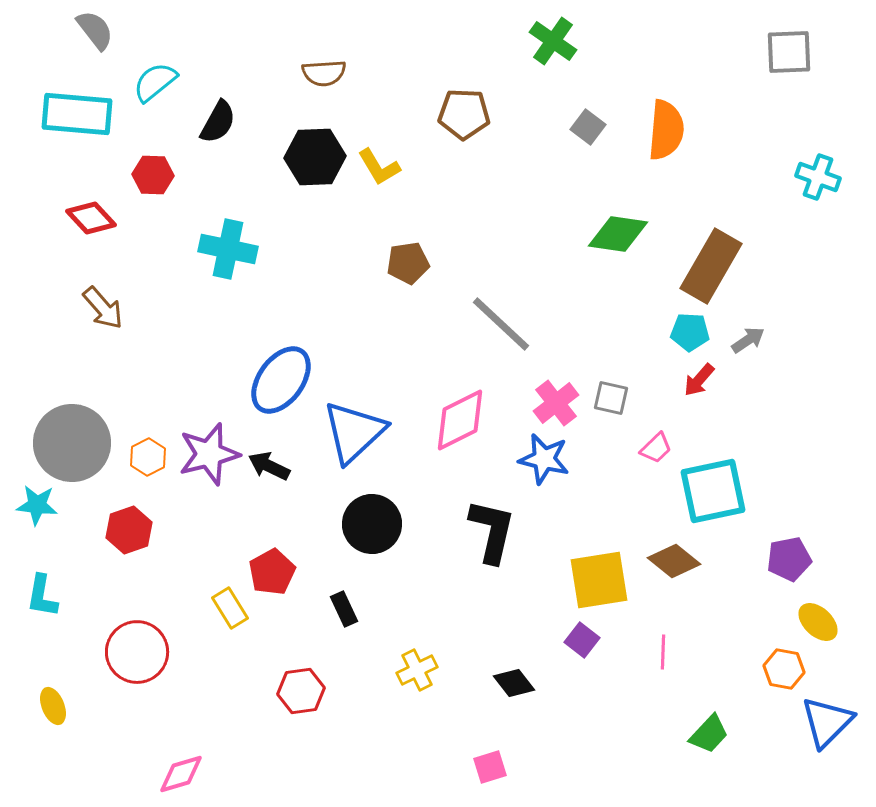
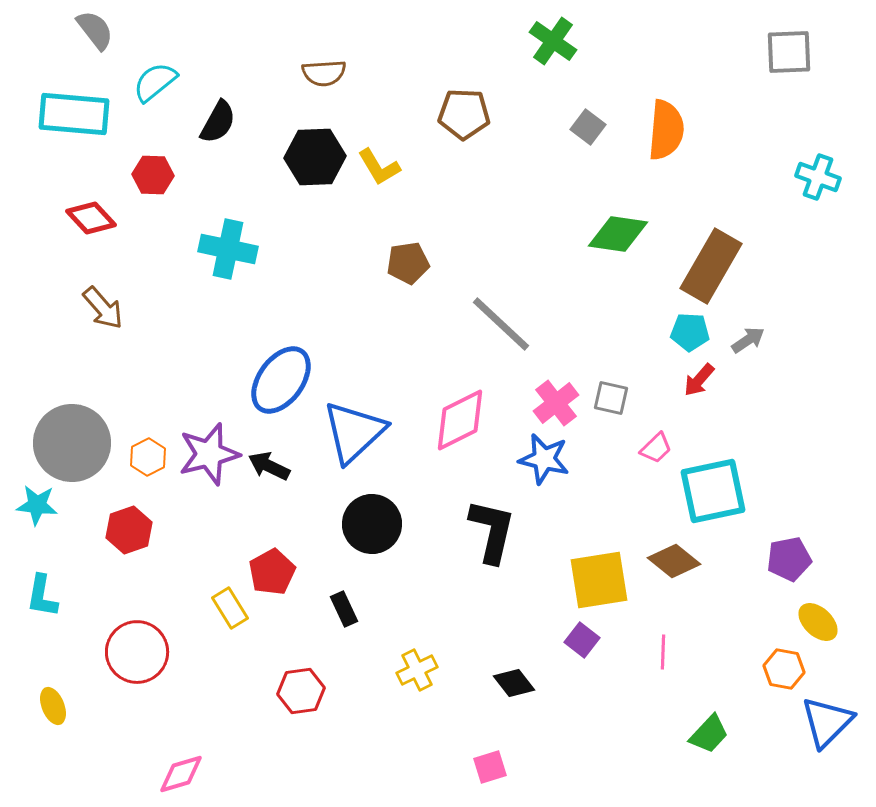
cyan rectangle at (77, 114): moved 3 px left
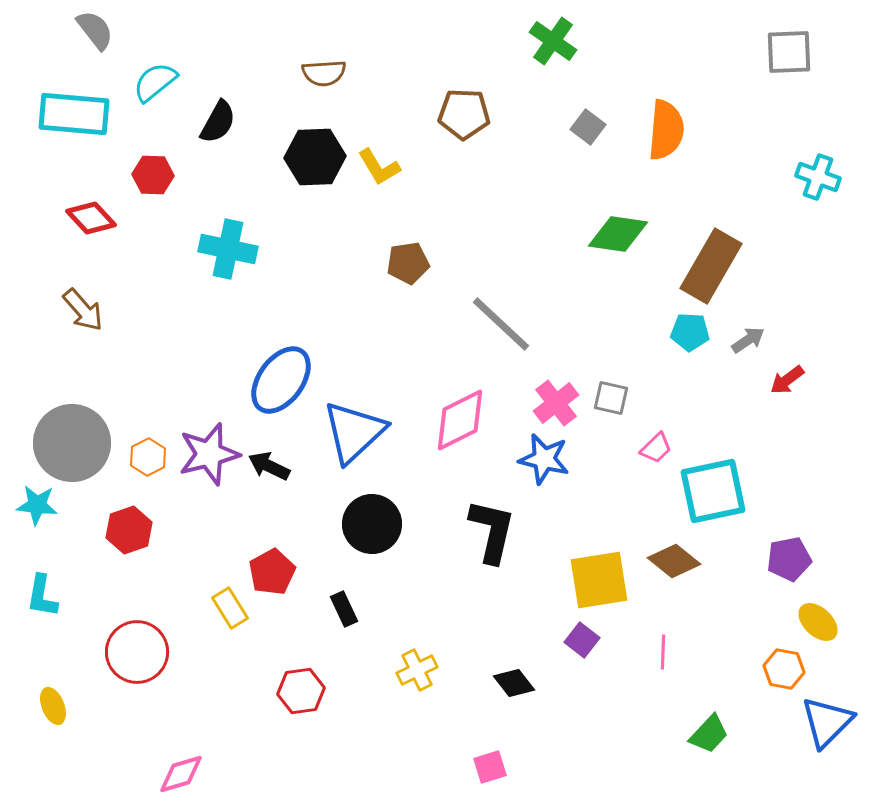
brown arrow at (103, 308): moved 20 px left, 2 px down
red arrow at (699, 380): moved 88 px right; rotated 12 degrees clockwise
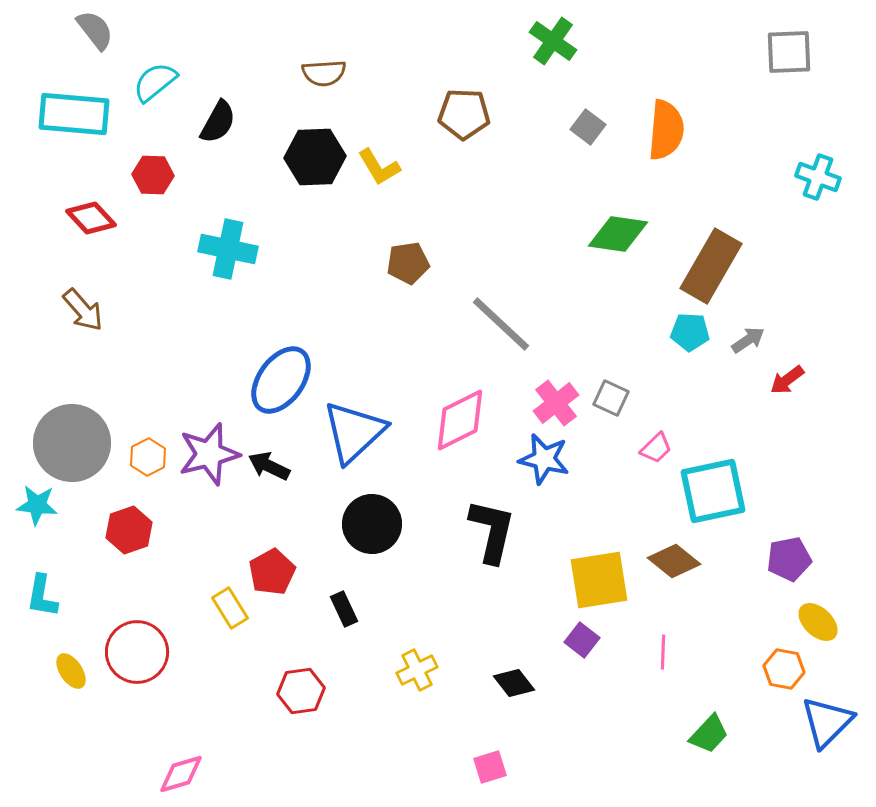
gray square at (611, 398): rotated 12 degrees clockwise
yellow ellipse at (53, 706): moved 18 px right, 35 px up; rotated 12 degrees counterclockwise
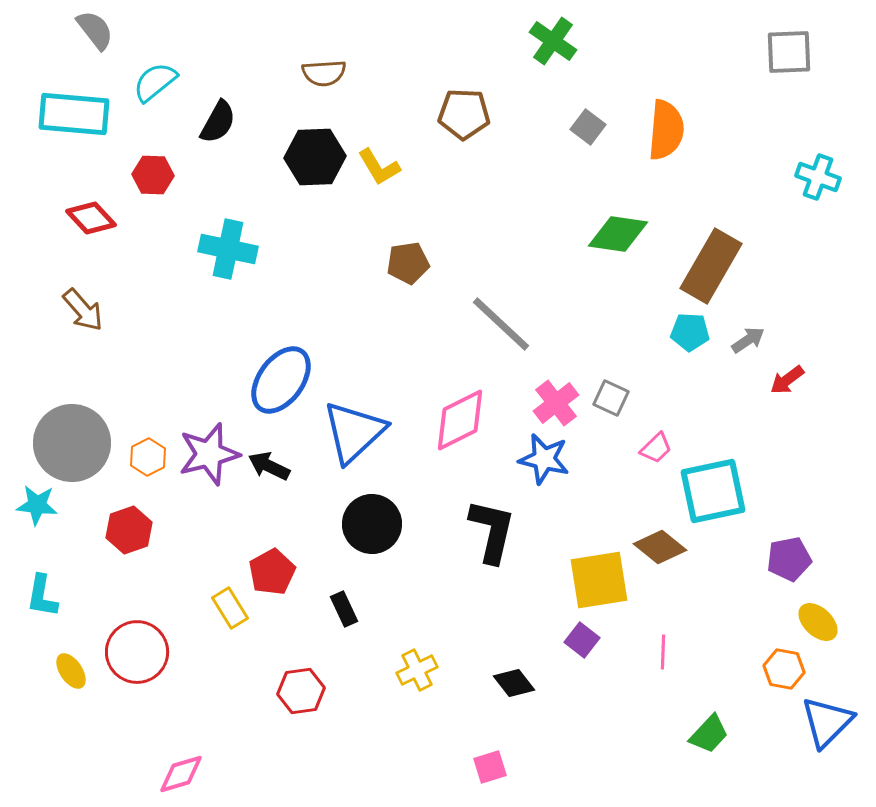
brown diamond at (674, 561): moved 14 px left, 14 px up
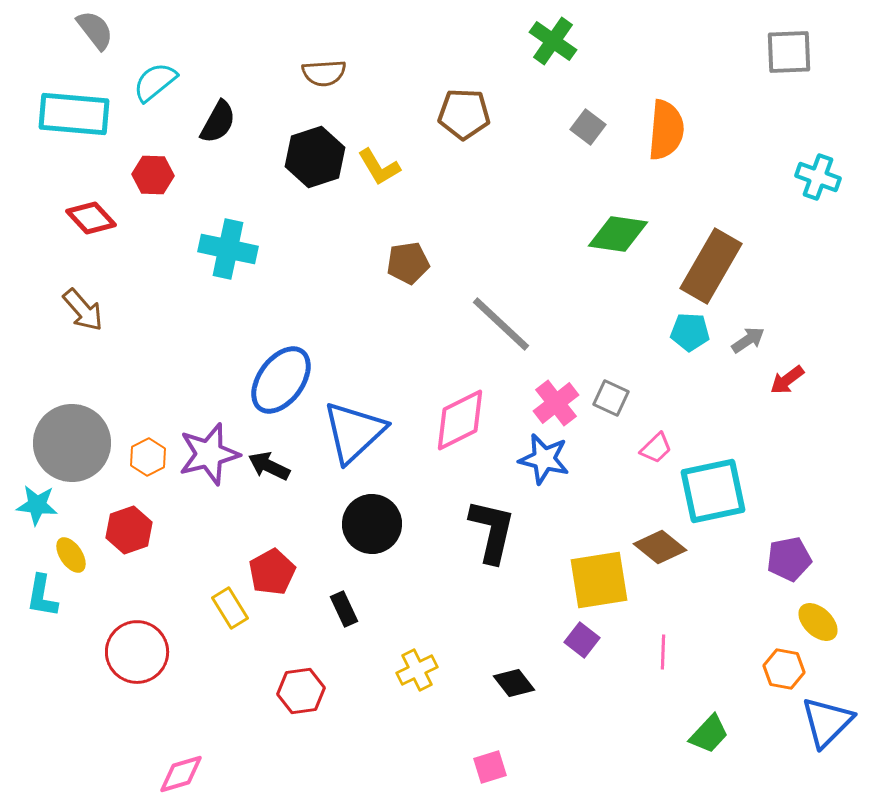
black hexagon at (315, 157): rotated 16 degrees counterclockwise
yellow ellipse at (71, 671): moved 116 px up
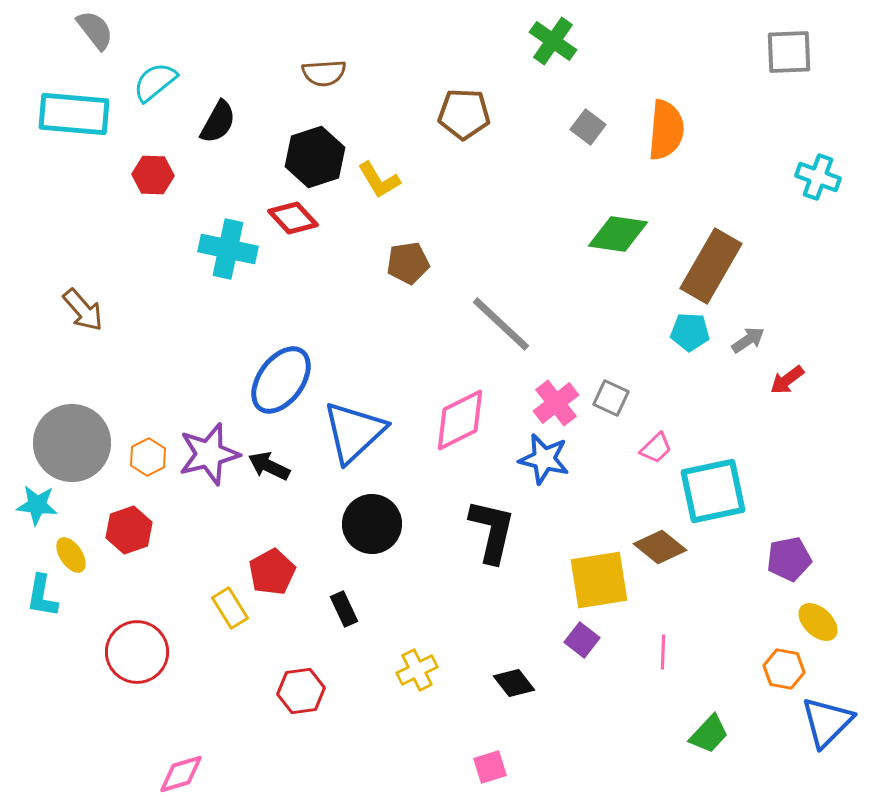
yellow L-shape at (379, 167): moved 13 px down
red diamond at (91, 218): moved 202 px right
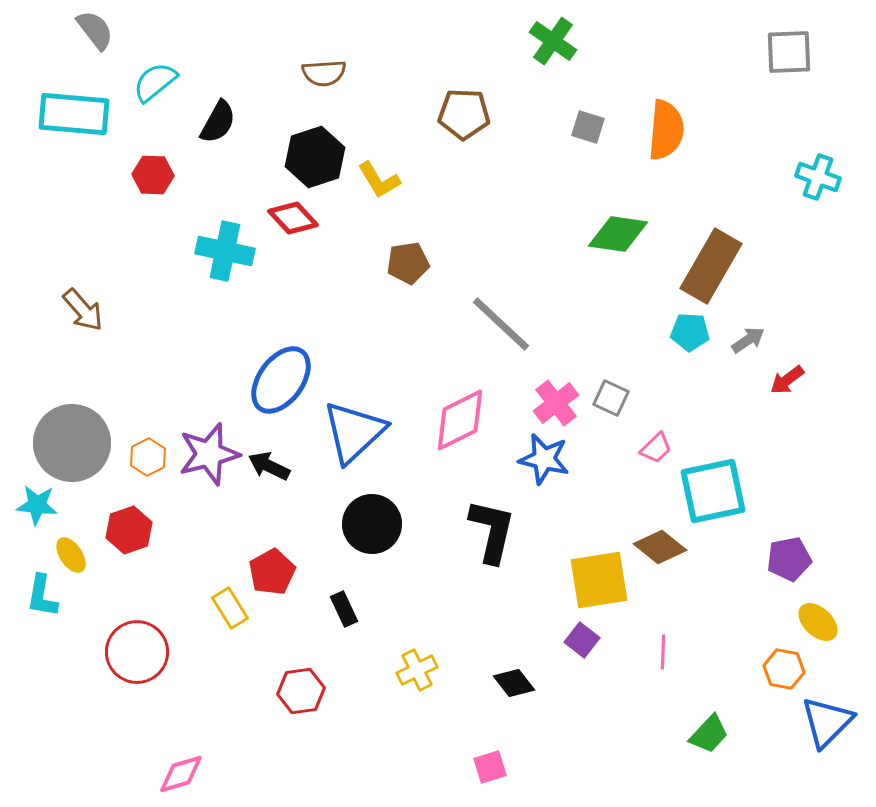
gray square at (588, 127): rotated 20 degrees counterclockwise
cyan cross at (228, 249): moved 3 px left, 2 px down
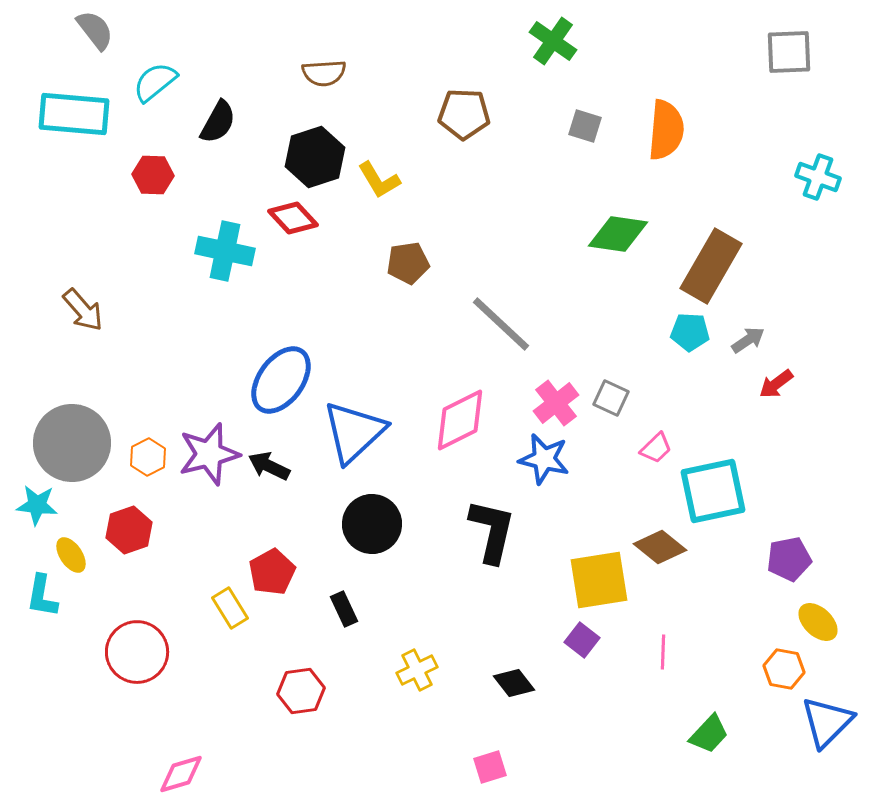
gray square at (588, 127): moved 3 px left, 1 px up
red arrow at (787, 380): moved 11 px left, 4 px down
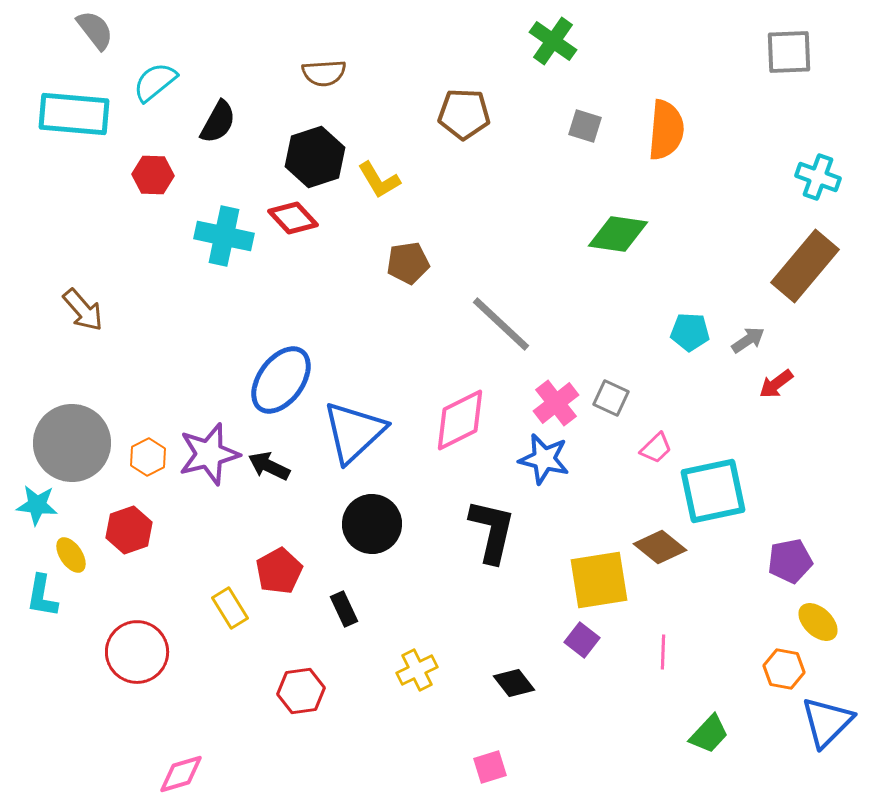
cyan cross at (225, 251): moved 1 px left, 15 px up
brown rectangle at (711, 266): moved 94 px right; rotated 10 degrees clockwise
purple pentagon at (789, 559): moved 1 px right, 2 px down
red pentagon at (272, 572): moved 7 px right, 1 px up
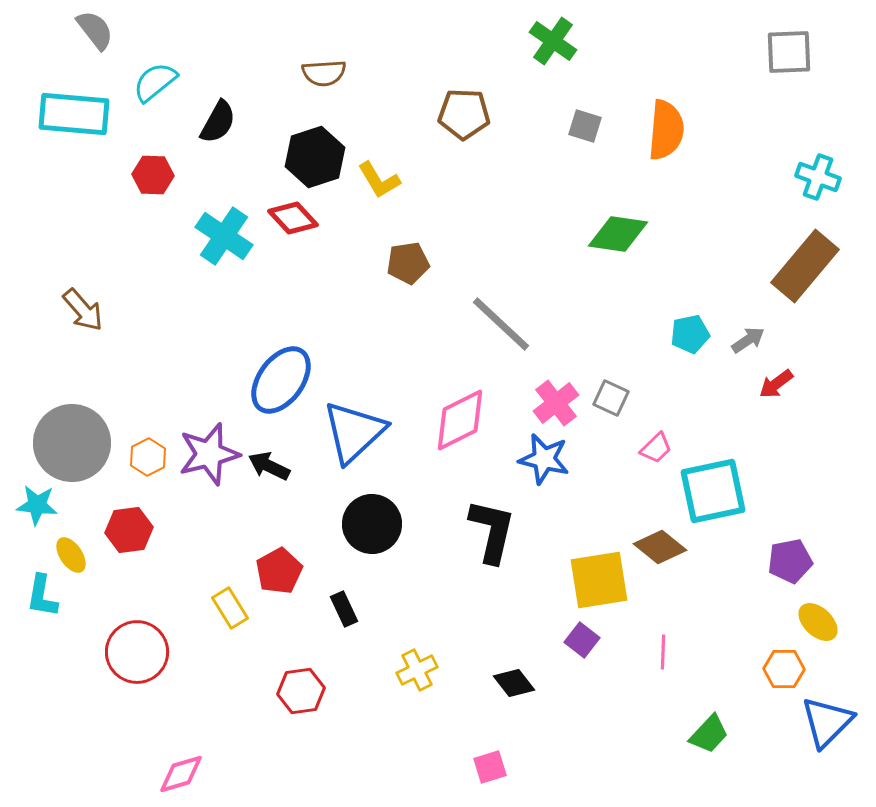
cyan cross at (224, 236): rotated 22 degrees clockwise
cyan pentagon at (690, 332): moved 2 px down; rotated 15 degrees counterclockwise
red hexagon at (129, 530): rotated 12 degrees clockwise
orange hexagon at (784, 669): rotated 9 degrees counterclockwise
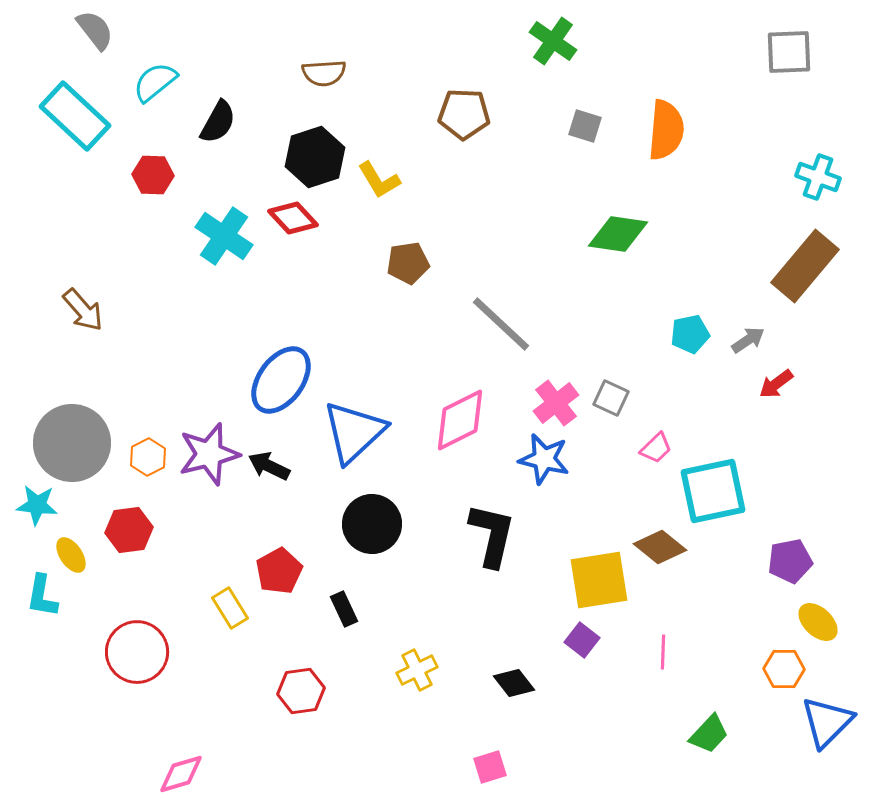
cyan rectangle at (74, 114): moved 1 px right, 2 px down; rotated 38 degrees clockwise
black L-shape at (492, 531): moved 4 px down
